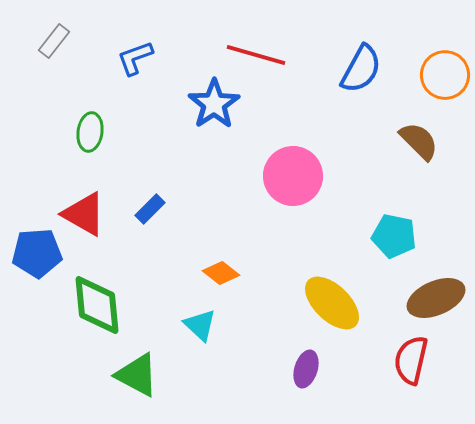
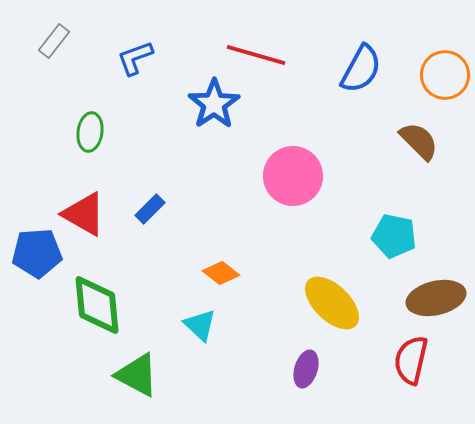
brown ellipse: rotated 10 degrees clockwise
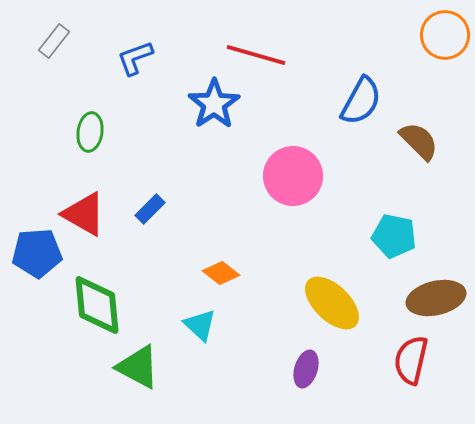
blue semicircle: moved 32 px down
orange circle: moved 40 px up
green triangle: moved 1 px right, 8 px up
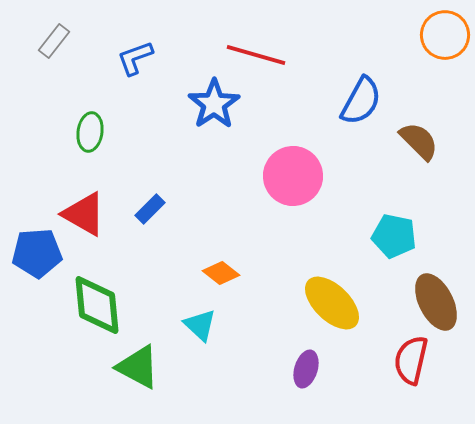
brown ellipse: moved 4 px down; rotated 76 degrees clockwise
